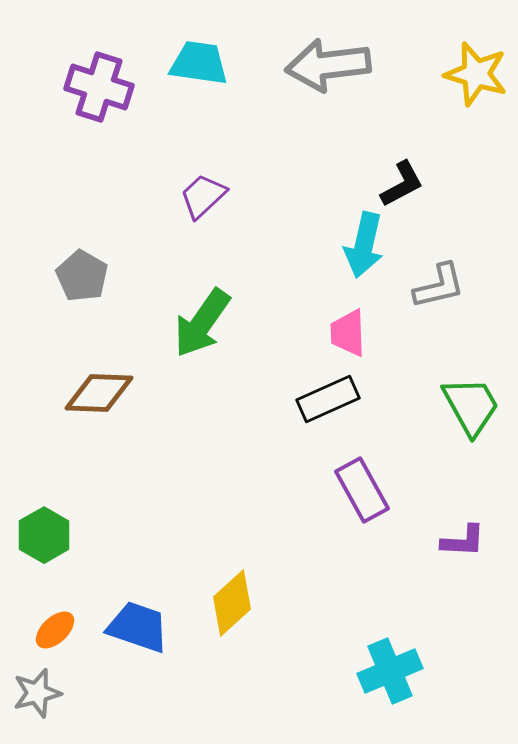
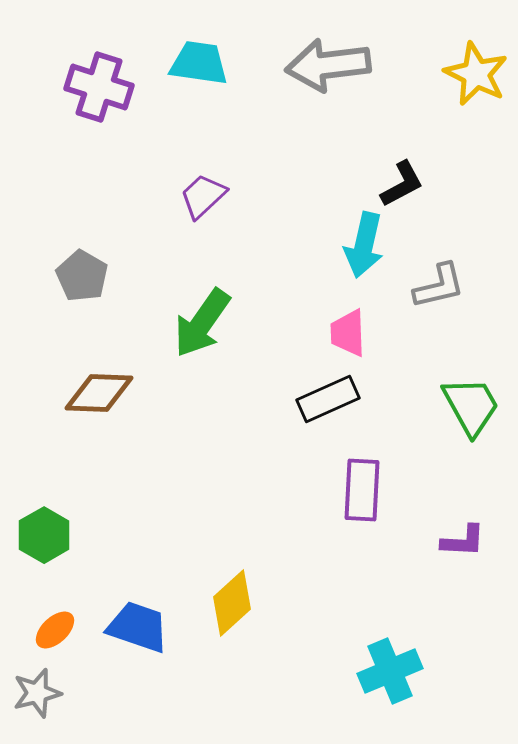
yellow star: rotated 10 degrees clockwise
purple rectangle: rotated 32 degrees clockwise
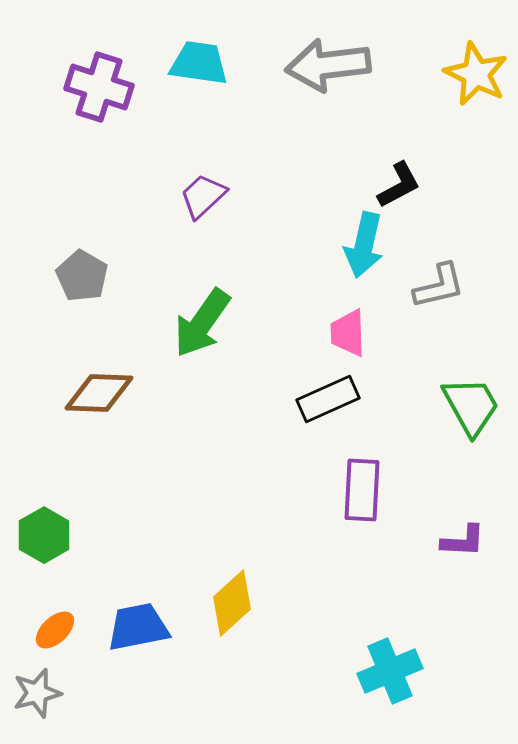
black L-shape: moved 3 px left, 1 px down
blue trapezoid: rotated 30 degrees counterclockwise
